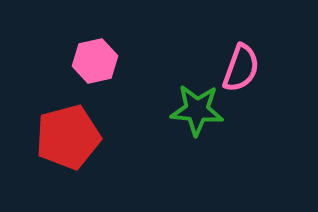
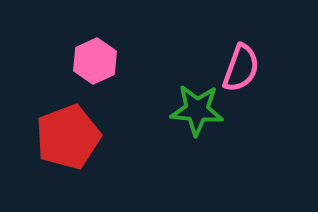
pink hexagon: rotated 12 degrees counterclockwise
red pentagon: rotated 6 degrees counterclockwise
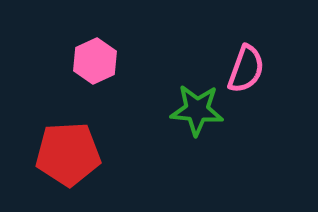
pink semicircle: moved 5 px right, 1 px down
red pentagon: moved 17 px down; rotated 18 degrees clockwise
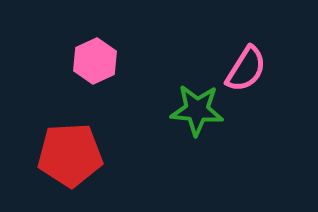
pink semicircle: rotated 12 degrees clockwise
red pentagon: moved 2 px right, 1 px down
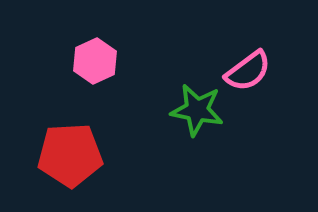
pink semicircle: moved 2 px right, 2 px down; rotated 21 degrees clockwise
green star: rotated 6 degrees clockwise
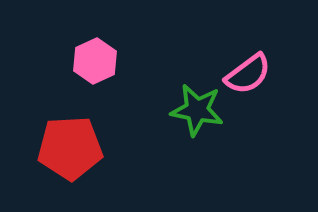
pink semicircle: moved 3 px down
red pentagon: moved 7 px up
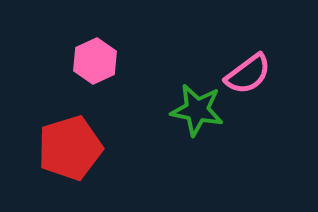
red pentagon: rotated 14 degrees counterclockwise
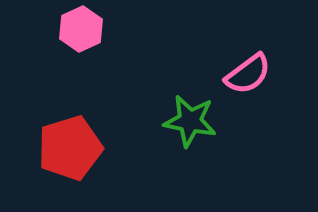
pink hexagon: moved 14 px left, 32 px up
green star: moved 7 px left, 11 px down
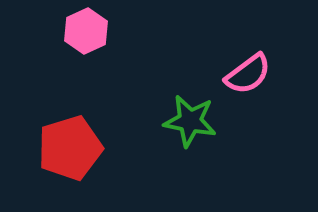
pink hexagon: moved 5 px right, 2 px down
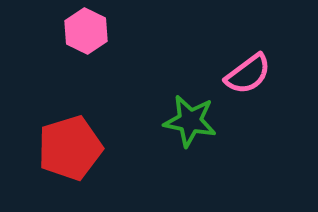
pink hexagon: rotated 9 degrees counterclockwise
